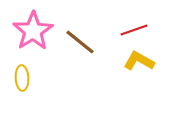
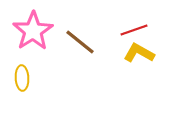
yellow L-shape: moved 8 px up
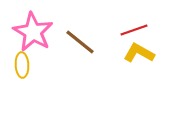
pink star: moved 1 px down; rotated 9 degrees counterclockwise
yellow ellipse: moved 13 px up
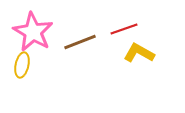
red line: moved 10 px left, 1 px up
brown line: rotated 60 degrees counterclockwise
yellow ellipse: rotated 15 degrees clockwise
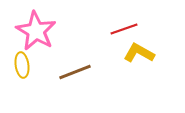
pink star: moved 3 px right, 1 px up
brown line: moved 5 px left, 30 px down
yellow ellipse: rotated 20 degrees counterclockwise
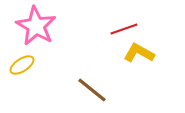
pink star: moved 5 px up
yellow ellipse: rotated 65 degrees clockwise
brown line: moved 17 px right, 18 px down; rotated 60 degrees clockwise
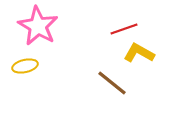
pink star: moved 2 px right
yellow ellipse: moved 3 px right, 1 px down; rotated 20 degrees clockwise
brown line: moved 20 px right, 7 px up
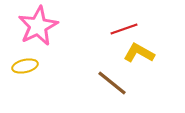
pink star: rotated 15 degrees clockwise
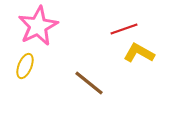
yellow ellipse: rotated 55 degrees counterclockwise
brown line: moved 23 px left
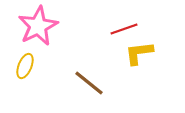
yellow L-shape: rotated 36 degrees counterclockwise
